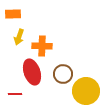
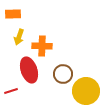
red ellipse: moved 3 px left, 2 px up
red line: moved 4 px left, 3 px up; rotated 16 degrees counterclockwise
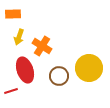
orange cross: rotated 30 degrees clockwise
red ellipse: moved 4 px left
brown circle: moved 4 px left, 2 px down
yellow circle: moved 3 px right, 23 px up
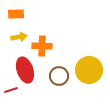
orange rectangle: moved 3 px right
yellow arrow: rotated 119 degrees counterclockwise
orange cross: rotated 30 degrees counterclockwise
yellow circle: moved 2 px down
red line: moved 1 px up
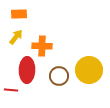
orange rectangle: moved 3 px right
yellow arrow: moved 3 px left; rotated 42 degrees counterclockwise
red ellipse: moved 2 px right; rotated 20 degrees clockwise
red line: rotated 24 degrees clockwise
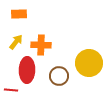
yellow arrow: moved 5 px down
orange cross: moved 1 px left, 1 px up
yellow circle: moved 7 px up
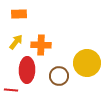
yellow circle: moved 2 px left
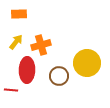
orange cross: rotated 18 degrees counterclockwise
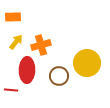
orange rectangle: moved 6 px left, 3 px down
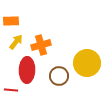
orange rectangle: moved 2 px left, 4 px down
